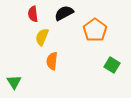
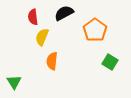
red semicircle: moved 3 px down
green square: moved 2 px left, 3 px up
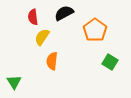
yellow semicircle: rotated 12 degrees clockwise
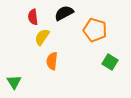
orange pentagon: rotated 20 degrees counterclockwise
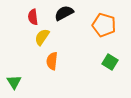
orange pentagon: moved 9 px right, 5 px up
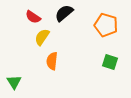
black semicircle: rotated 12 degrees counterclockwise
red semicircle: rotated 49 degrees counterclockwise
orange pentagon: moved 2 px right
green square: rotated 14 degrees counterclockwise
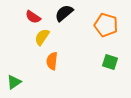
green triangle: rotated 28 degrees clockwise
